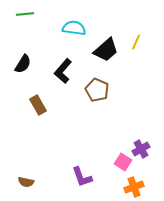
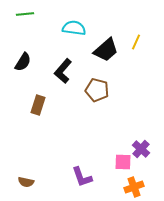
black semicircle: moved 2 px up
brown pentagon: rotated 10 degrees counterclockwise
brown rectangle: rotated 48 degrees clockwise
purple cross: rotated 18 degrees counterclockwise
pink square: rotated 30 degrees counterclockwise
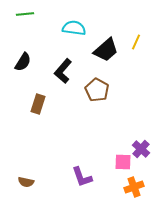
brown pentagon: rotated 15 degrees clockwise
brown rectangle: moved 1 px up
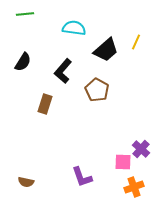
brown rectangle: moved 7 px right
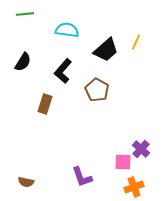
cyan semicircle: moved 7 px left, 2 px down
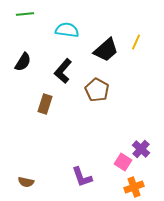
pink square: rotated 30 degrees clockwise
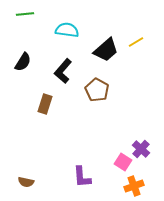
yellow line: rotated 35 degrees clockwise
purple L-shape: rotated 15 degrees clockwise
orange cross: moved 1 px up
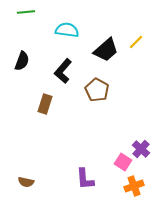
green line: moved 1 px right, 2 px up
yellow line: rotated 14 degrees counterclockwise
black semicircle: moved 1 px left, 1 px up; rotated 12 degrees counterclockwise
purple L-shape: moved 3 px right, 2 px down
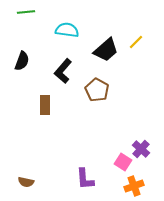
brown rectangle: moved 1 px down; rotated 18 degrees counterclockwise
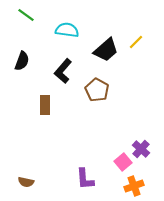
green line: moved 3 px down; rotated 42 degrees clockwise
pink square: rotated 18 degrees clockwise
